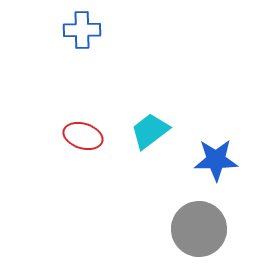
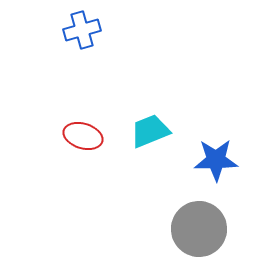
blue cross: rotated 15 degrees counterclockwise
cyan trapezoid: rotated 15 degrees clockwise
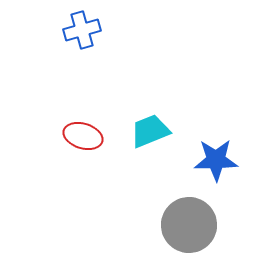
gray circle: moved 10 px left, 4 px up
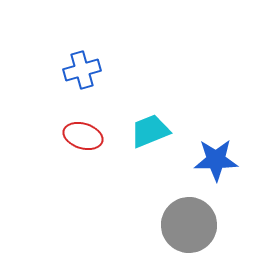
blue cross: moved 40 px down
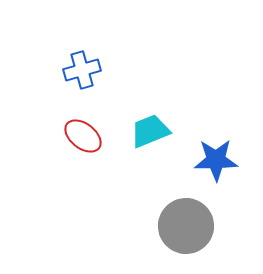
red ellipse: rotated 21 degrees clockwise
gray circle: moved 3 px left, 1 px down
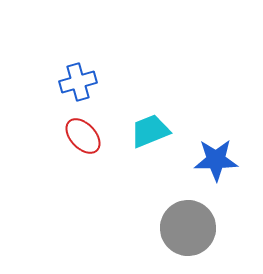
blue cross: moved 4 px left, 12 px down
red ellipse: rotated 9 degrees clockwise
gray circle: moved 2 px right, 2 px down
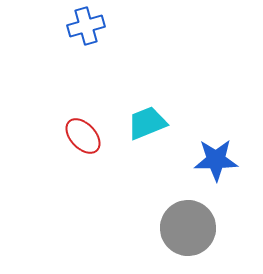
blue cross: moved 8 px right, 56 px up
cyan trapezoid: moved 3 px left, 8 px up
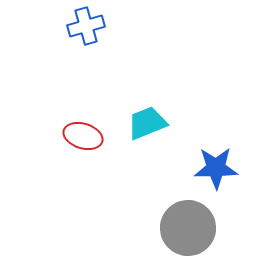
red ellipse: rotated 30 degrees counterclockwise
blue star: moved 8 px down
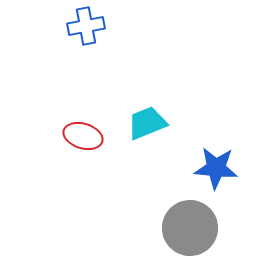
blue cross: rotated 6 degrees clockwise
blue star: rotated 6 degrees clockwise
gray circle: moved 2 px right
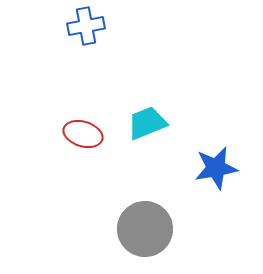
red ellipse: moved 2 px up
blue star: rotated 15 degrees counterclockwise
gray circle: moved 45 px left, 1 px down
